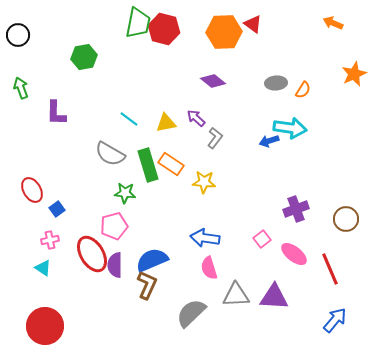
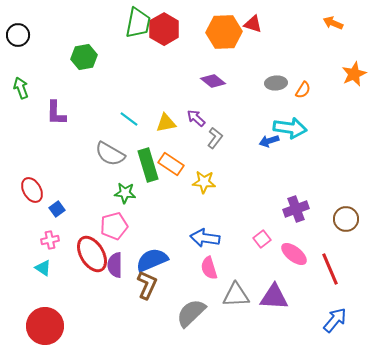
red triangle at (253, 24): rotated 18 degrees counterclockwise
red hexagon at (164, 29): rotated 16 degrees clockwise
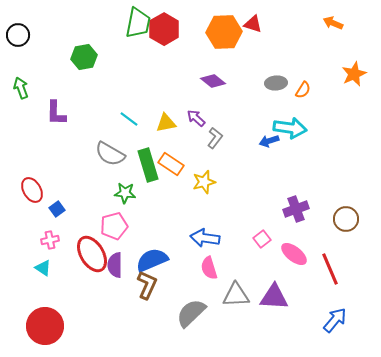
yellow star at (204, 182): rotated 20 degrees counterclockwise
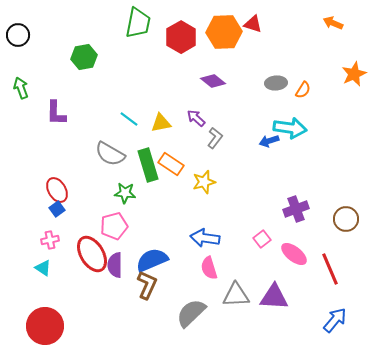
red hexagon at (164, 29): moved 17 px right, 8 px down
yellow triangle at (166, 123): moved 5 px left
red ellipse at (32, 190): moved 25 px right
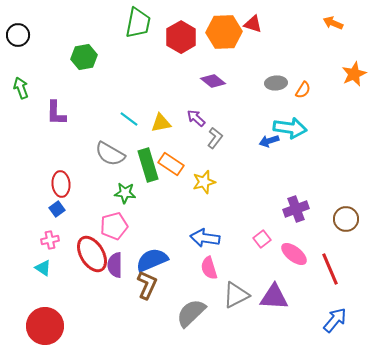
red ellipse at (57, 190): moved 4 px right, 6 px up; rotated 25 degrees clockwise
gray triangle at (236, 295): rotated 24 degrees counterclockwise
